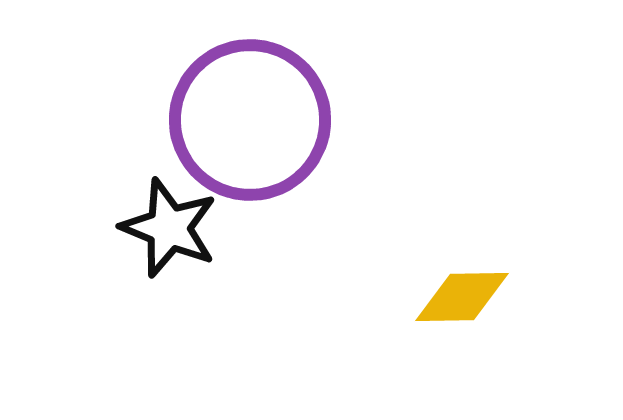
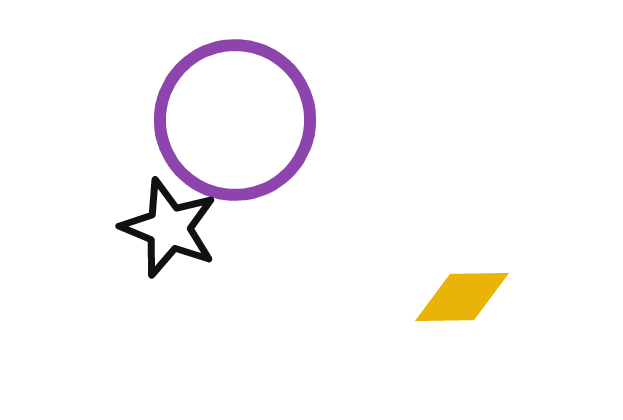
purple circle: moved 15 px left
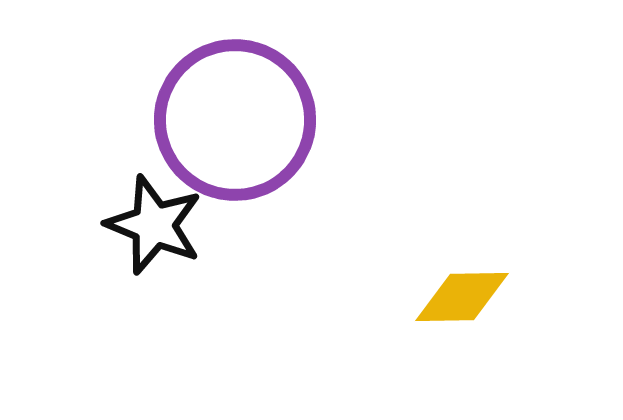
black star: moved 15 px left, 3 px up
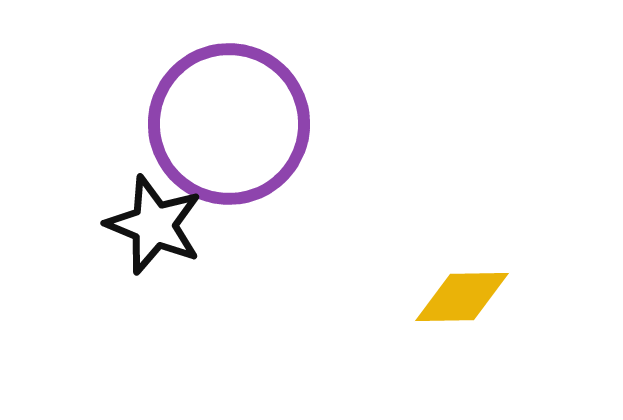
purple circle: moved 6 px left, 4 px down
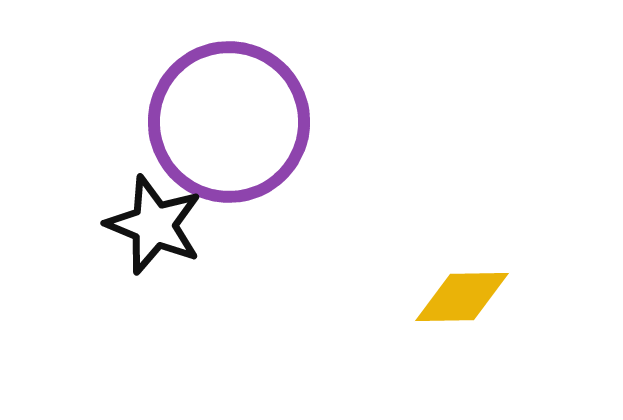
purple circle: moved 2 px up
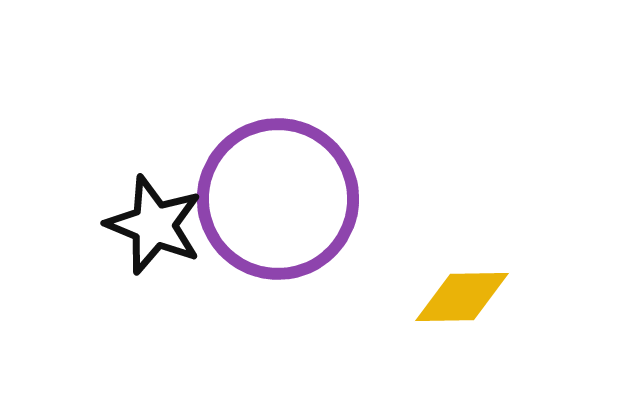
purple circle: moved 49 px right, 77 px down
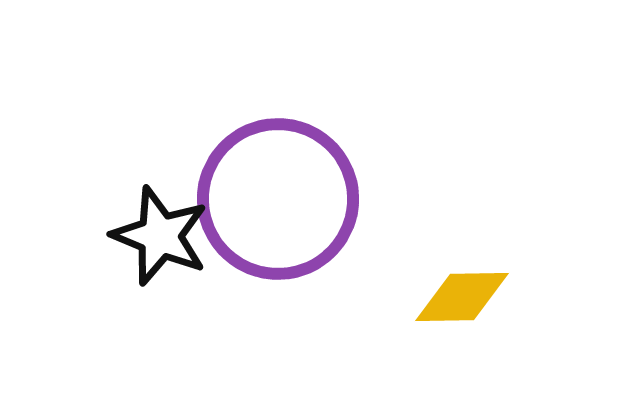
black star: moved 6 px right, 11 px down
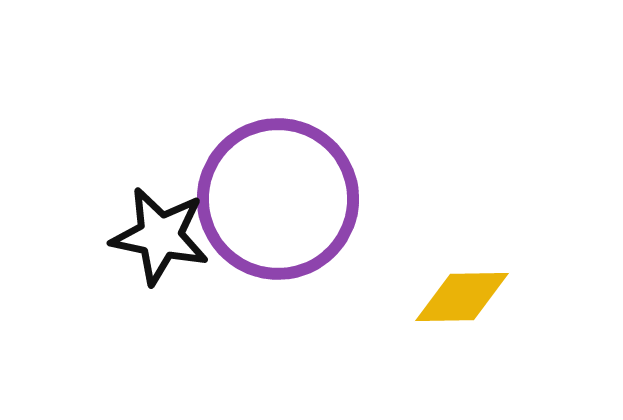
black star: rotated 10 degrees counterclockwise
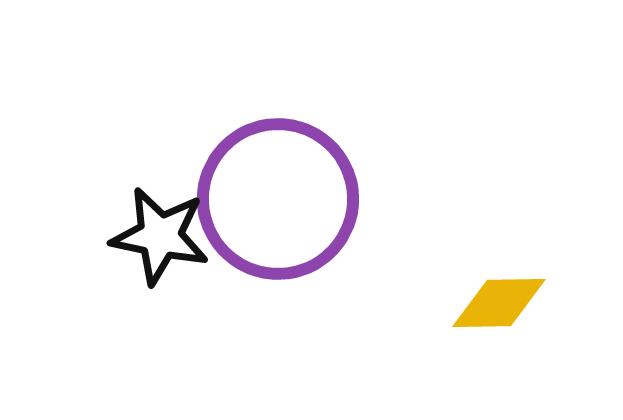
yellow diamond: moved 37 px right, 6 px down
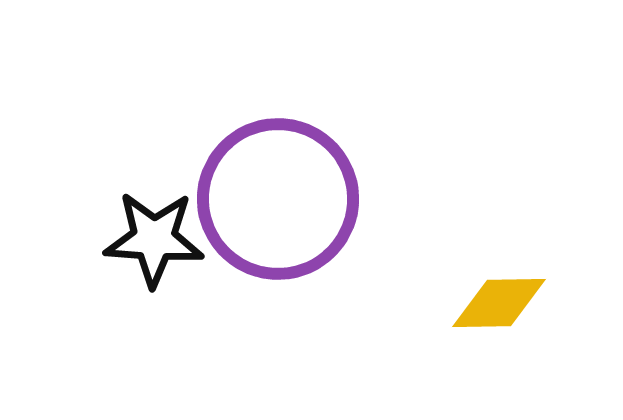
black star: moved 6 px left, 3 px down; rotated 8 degrees counterclockwise
